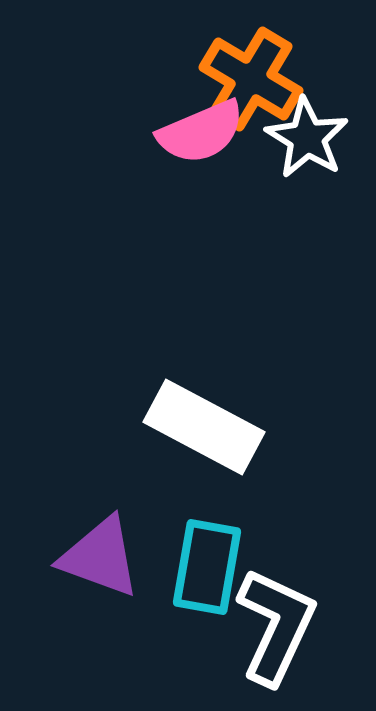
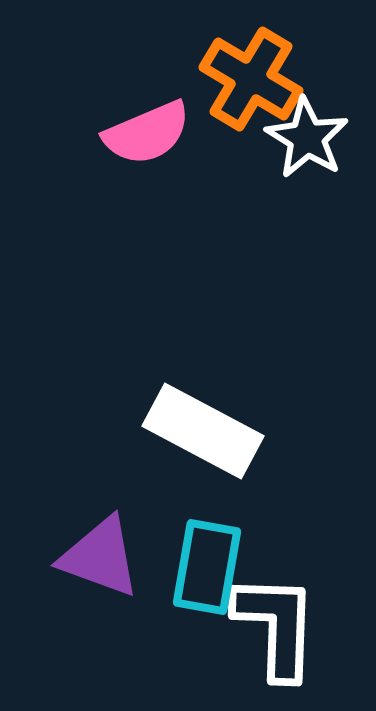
pink semicircle: moved 54 px left, 1 px down
white rectangle: moved 1 px left, 4 px down
white L-shape: rotated 23 degrees counterclockwise
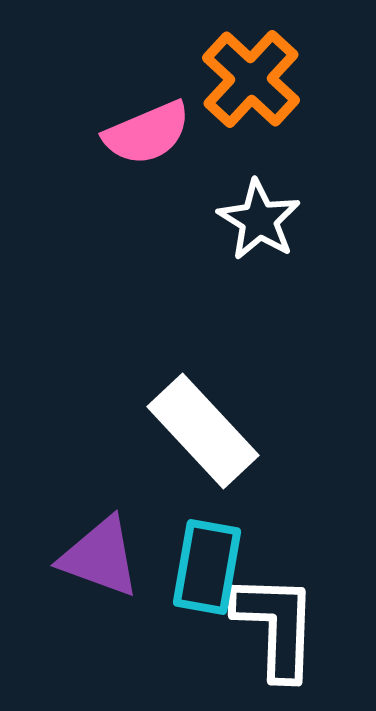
orange cross: rotated 12 degrees clockwise
white star: moved 48 px left, 82 px down
white rectangle: rotated 19 degrees clockwise
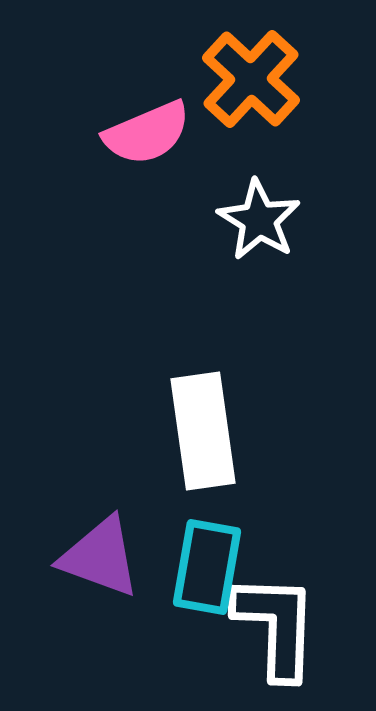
white rectangle: rotated 35 degrees clockwise
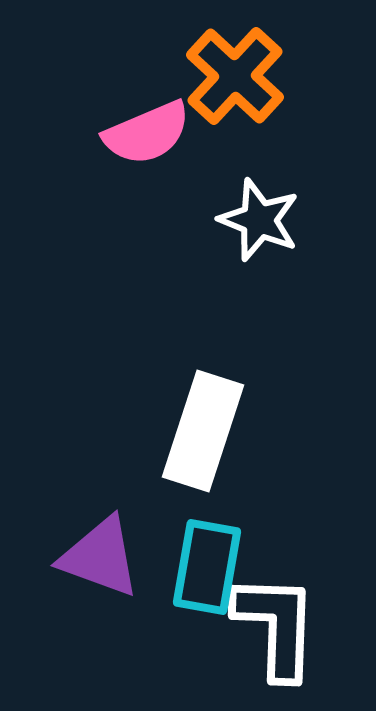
orange cross: moved 16 px left, 3 px up
white star: rotated 10 degrees counterclockwise
white rectangle: rotated 26 degrees clockwise
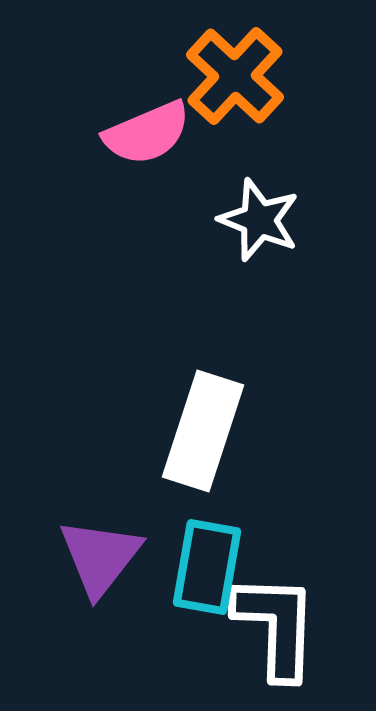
purple triangle: rotated 48 degrees clockwise
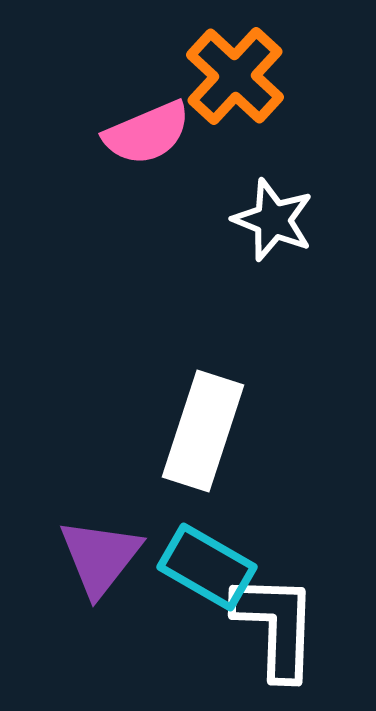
white star: moved 14 px right
cyan rectangle: rotated 70 degrees counterclockwise
